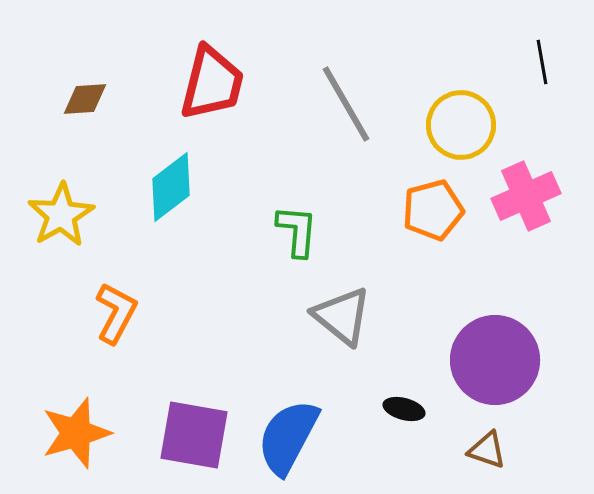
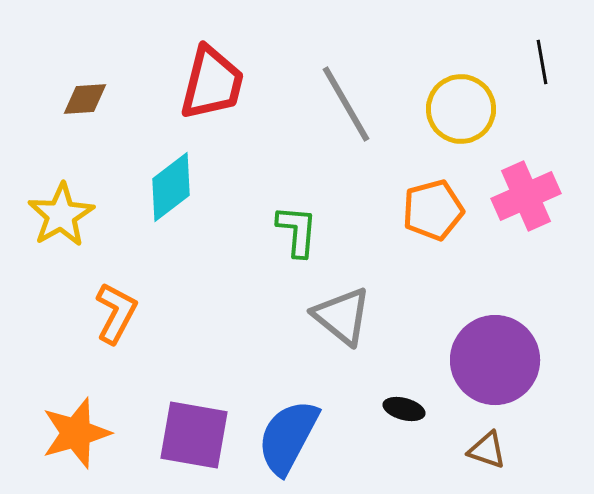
yellow circle: moved 16 px up
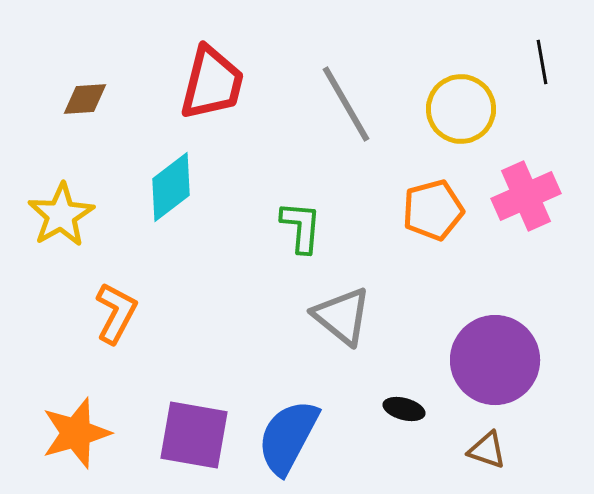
green L-shape: moved 4 px right, 4 px up
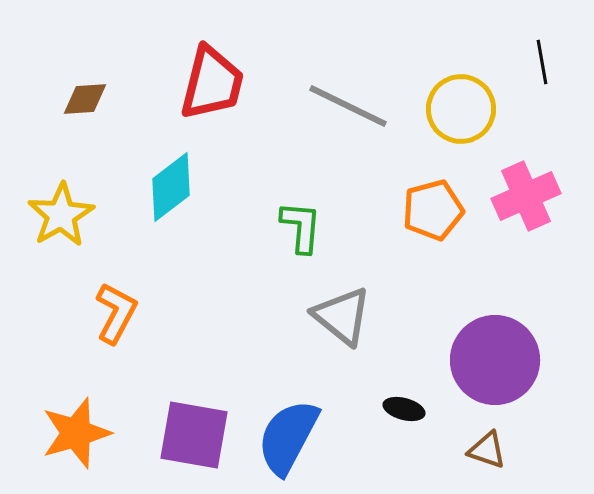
gray line: moved 2 px right, 2 px down; rotated 34 degrees counterclockwise
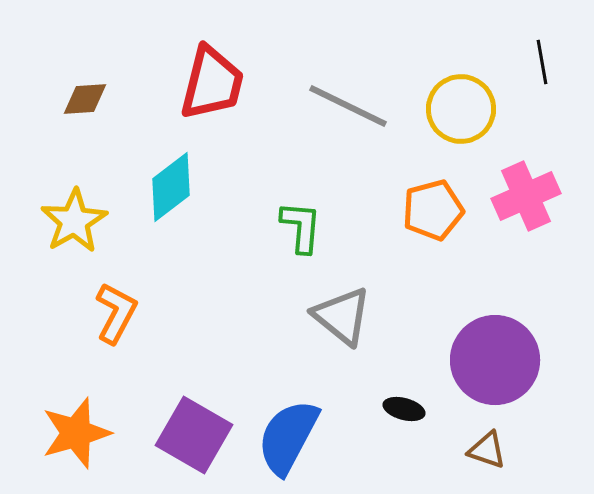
yellow star: moved 13 px right, 6 px down
purple square: rotated 20 degrees clockwise
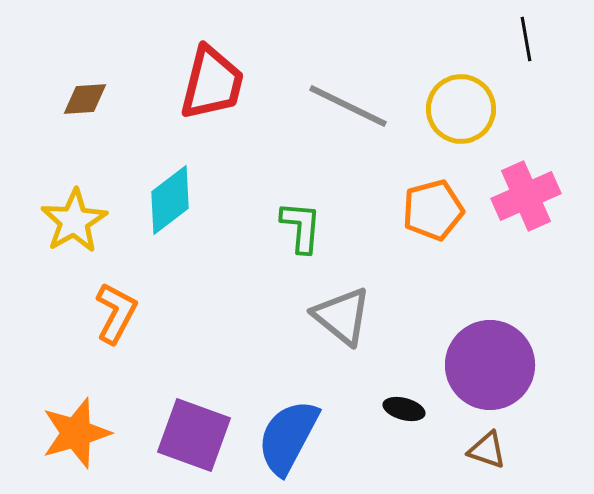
black line: moved 16 px left, 23 px up
cyan diamond: moved 1 px left, 13 px down
purple circle: moved 5 px left, 5 px down
purple square: rotated 10 degrees counterclockwise
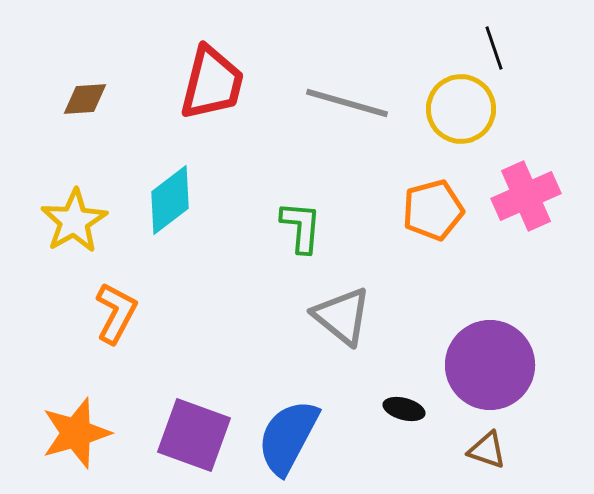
black line: moved 32 px left, 9 px down; rotated 9 degrees counterclockwise
gray line: moved 1 px left, 3 px up; rotated 10 degrees counterclockwise
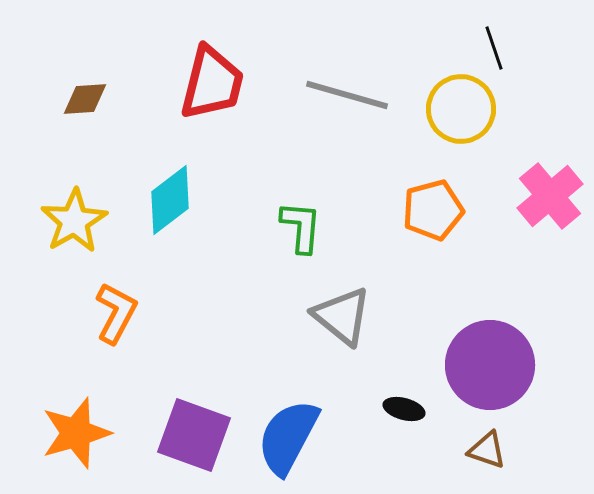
gray line: moved 8 px up
pink cross: moved 24 px right; rotated 16 degrees counterclockwise
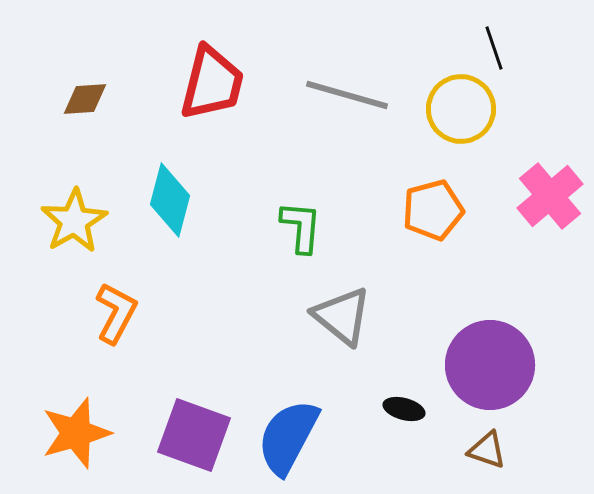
cyan diamond: rotated 38 degrees counterclockwise
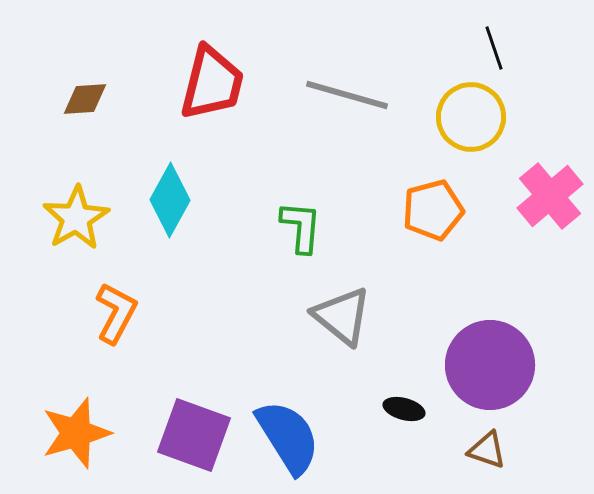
yellow circle: moved 10 px right, 8 px down
cyan diamond: rotated 14 degrees clockwise
yellow star: moved 2 px right, 3 px up
blue semicircle: rotated 120 degrees clockwise
